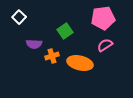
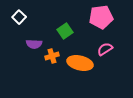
pink pentagon: moved 2 px left, 1 px up
pink semicircle: moved 4 px down
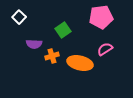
green square: moved 2 px left, 1 px up
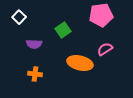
pink pentagon: moved 2 px up
orange cross: moved 17 px left, 18 px down; rotated 24 degrees clockwise
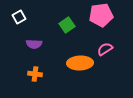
white square: rotated 16 degrees clockwise
green square: moved 4 px right, 5 px up
orange ellipse: rotated 15 degrees counterclockwise
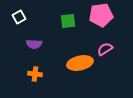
green square: moved 1 px right, 4 px up; rotated 28 degrees clockwise
orange ellipse: rotated 10 degrees counterclockwise
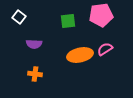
white square: rotated 24 degrees counterclockwise
orange ellipse: moved 8 px up
